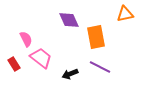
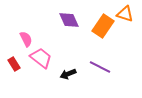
orange triangle: rotated 30 degrees clockwise
orange rectangle: moved 7 px right, 11 px up; rotated 45 degrees clockwise
black arrow: moved 2 px left
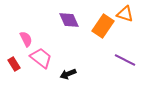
purple line: moved 25 px right, 7 px up
